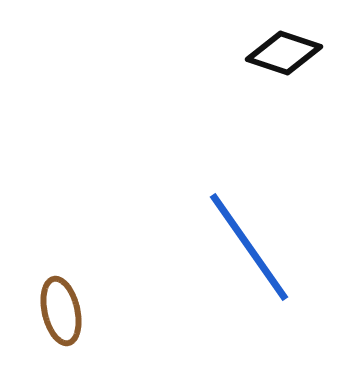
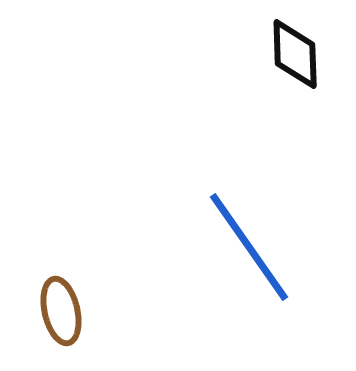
black diamond: moved 11 px right, 1 px down; rotated 70 degrees clockwise
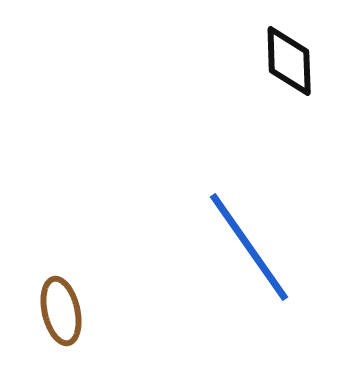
black diamond: moved 6 px left, 7 px down
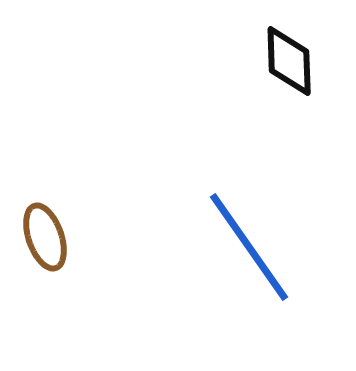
brown ellipse: moved 16 px left, 74 px up; rotated 6 degrees counterclockwise
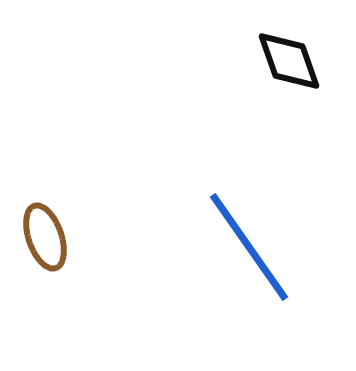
black diamond: rotated 18 degrees counterclockwise
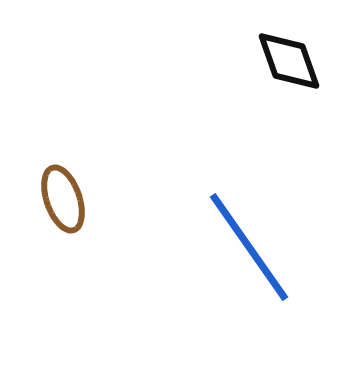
brown ellipse: moved 18 px right, 38 px up
